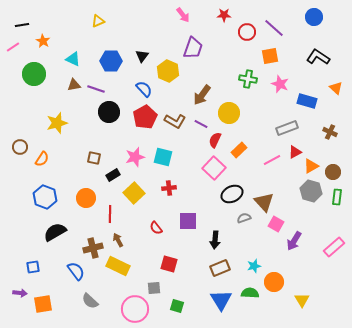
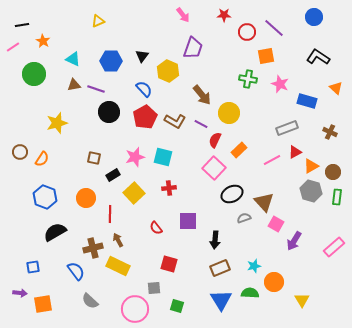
orange square at (270, 56): moved 4 px left
brown arrow at (202, 95): rotated 75 degrees counterclockwise
brown circle at (20, 147): moved 5 px down
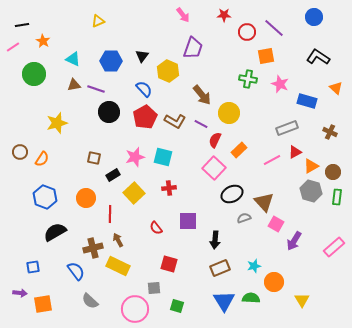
green semicircle at (250, 293): moved 1 px right, 5 px down
blue triangle at (221, 300): moved 3 px right, 1 px down
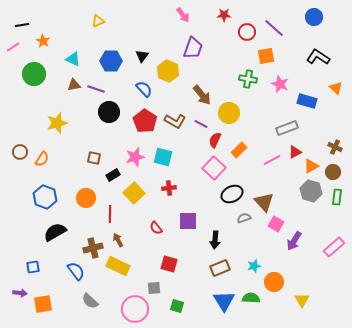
red pentagon at (145, 117): moved 4 px down; rotated 10 degrees counterclockwise
brown cross at (330, 132): moved 5 px right, 15 px down
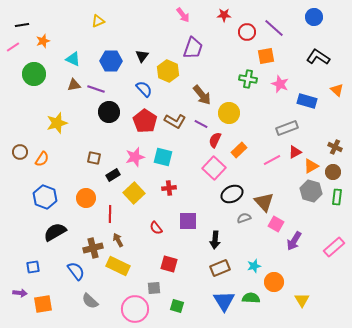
orange star at (43, 41): rotated 24 degrees clockwise
orange triangle at (336, 88): moved 1 px right, 2 px down
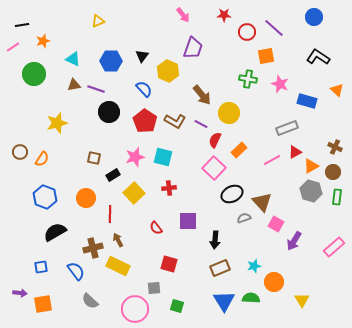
brown triangle at (264, 202): moved 2 px left
blue square at (33, 267): moved 8 px right
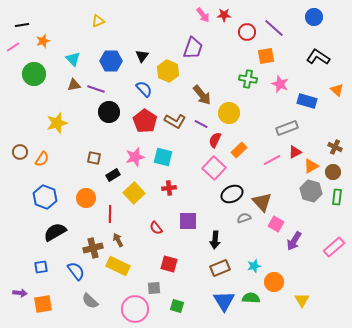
pink arrow at (183, 15): moved 20 px right
cyan triangle at (73, 59): rotated 21 degrees clockwise
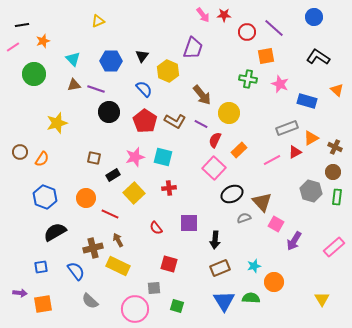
orange triangle at (311, 166): moved 28 px up
red line at (110, 214): rotated 66 degrees counterclockwise
purple square at (188, 221): moved 1 px right, 2 px down
yellow triangle at (302, 300): moved 20 px right, 1 px up
